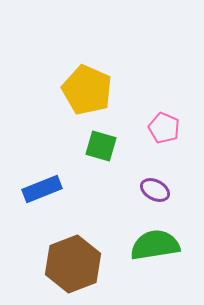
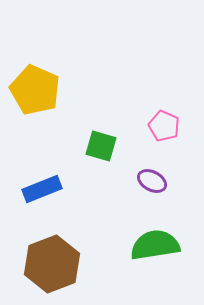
yellow pentagon: moved 52 px left
pink pentagon: moved 2 px up
purple ellipse: moved 3 px left, 9 px up
brown hexagon: moved 21 px left
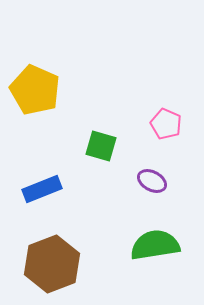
pink pentagon: moved 2 px right, 2 px up
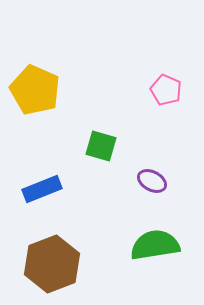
pink pentagon: moved 34 px up
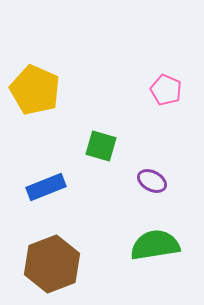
blue rectangle: moved 4 px right, 2 px up
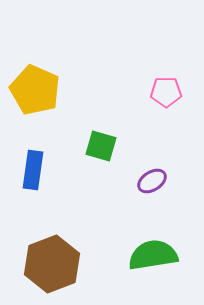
pink pentagon: moved 2 px down; rotated 24 degrees counterclockwise
purple ellipse: rotated 60 degrees counterclockwise
blue rectangle: moved 13 px left, 17 px up; rotated 60 degrees counterclockwise
green semicircle: moved 2 px left, 10 px down
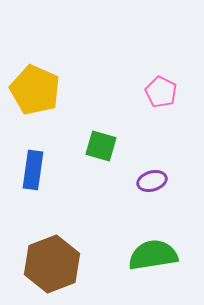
pink pentagon: moved 5 px left; rotated 28 degrees clockwise
purple ellipse: rotated 16 degrees clockwise
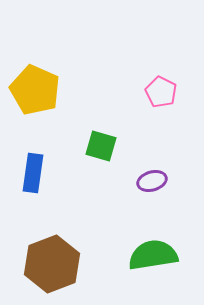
blue rectangle: moved 3 px down
